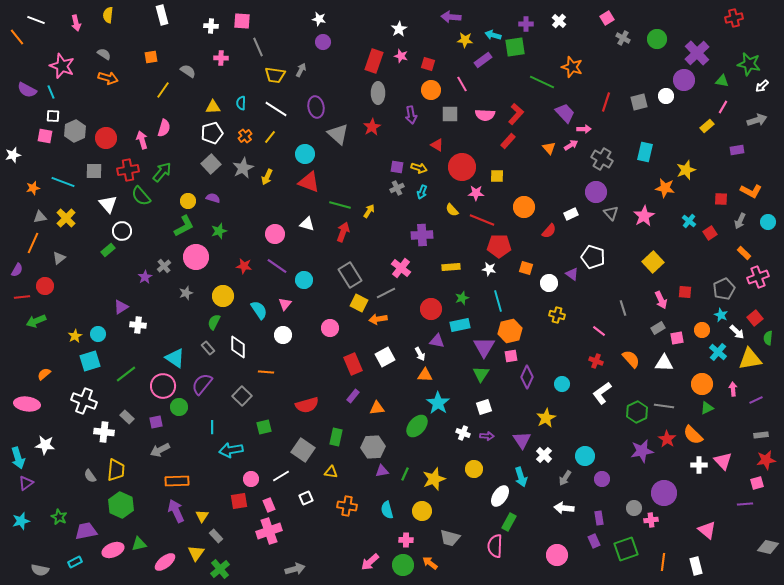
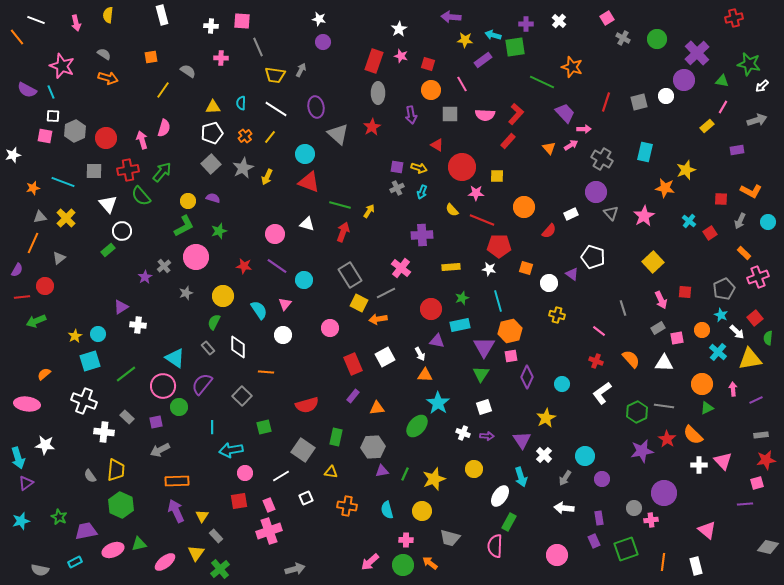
pink circle at (251, 479): moved 6 px left, 6 px up
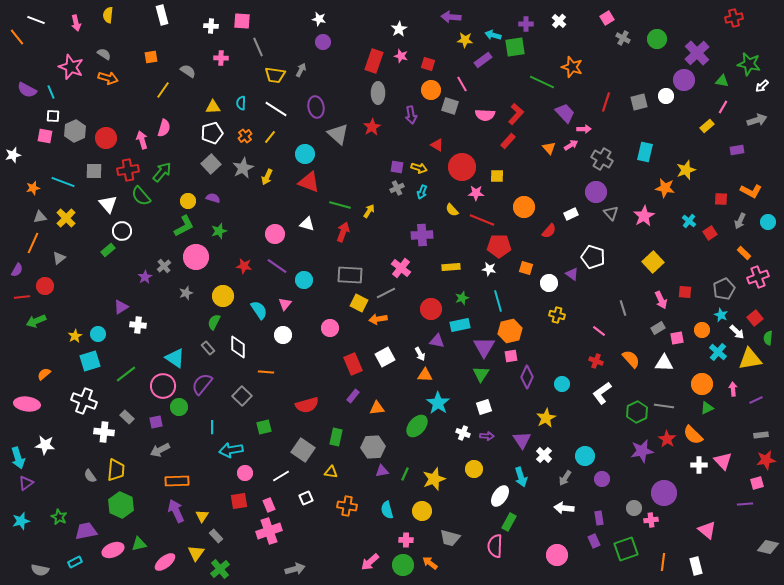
pink star at (62, 66): moved 9 px right, 1 px down
gray square at (450, 114): moved 8 px up; rotated 18 degrees clockwise
gray rectangle at (350, 275): rotated 55 degrees counterclockwise
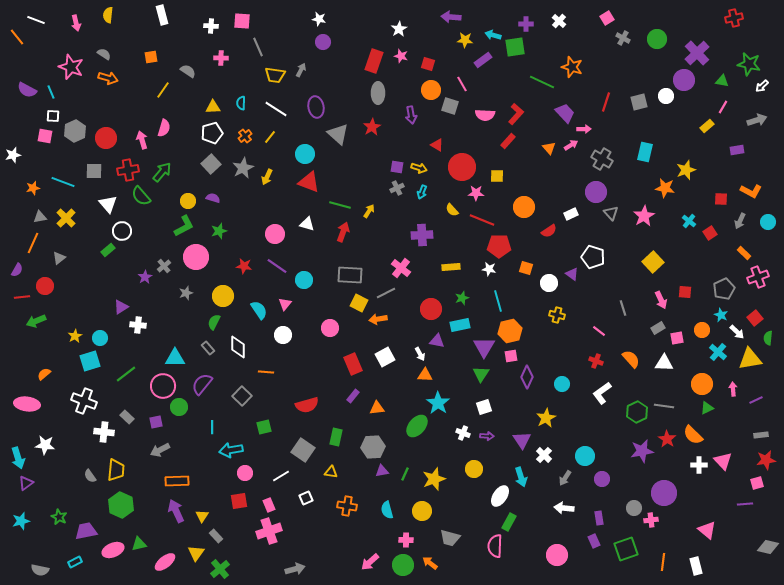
red semicircle at (549, 231): rotated 14 degrees clockwise
cyan circle at (98, 334): moved 2 px right, 4 px down
cyan triangle at (175, 358): rotated 35 degrees counterclockwise
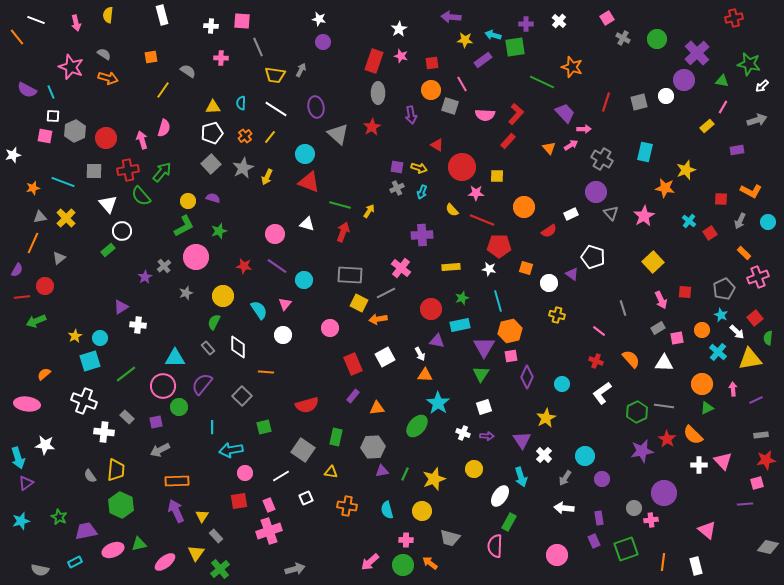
red square at (428, 64): moved 4 px right, 1 px up; rotated 24 degrees counterclockwise
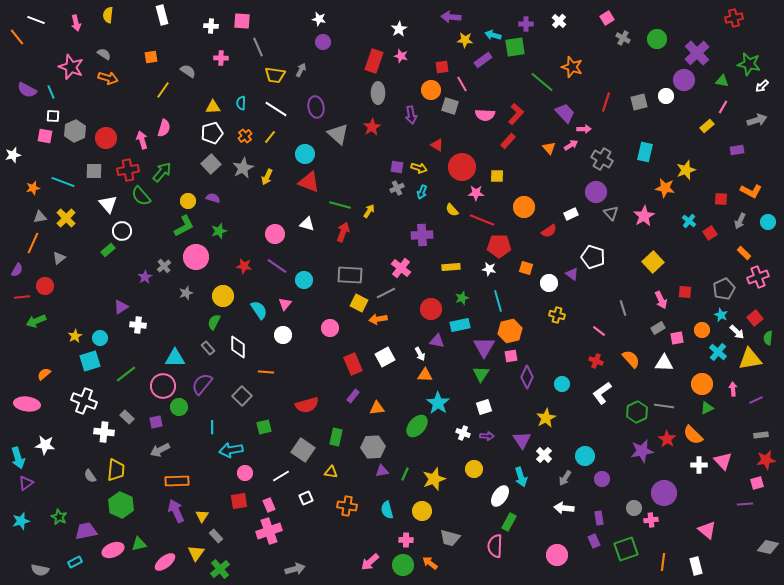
red square at (432, 63): moved 10 px right, 4 px down
green line at (542, 82): rotated 15 degrees clockwise
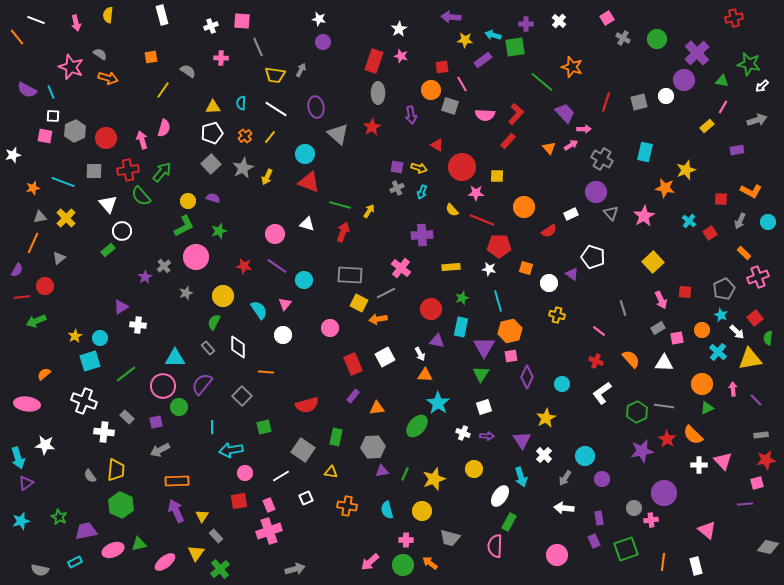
white cross at (211, 26): rotated 24 degrees counterclockwise
gray semicircle at (104, 54): moved 4 px left
cyan rectangle at (460, 325): moved 1 px right, 2 px down; rotated 66 degrees counterclockwise
purple line at (756, 400): rotated 72 degrees clockwise
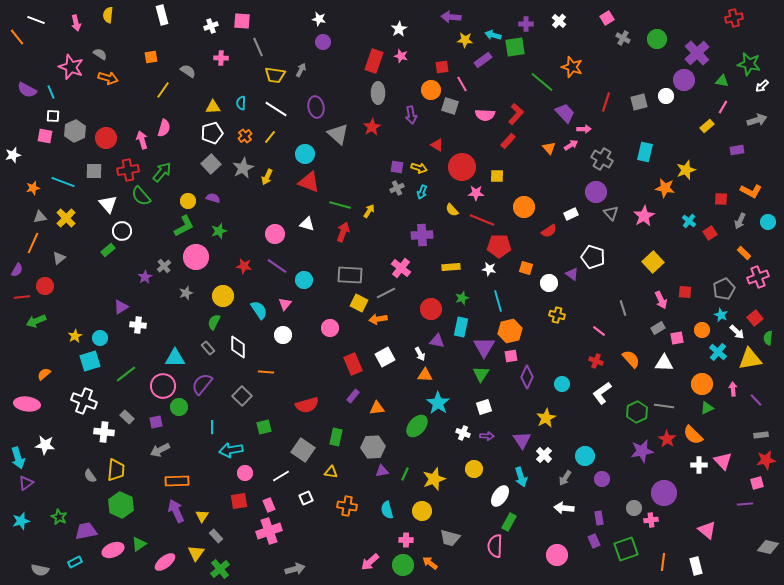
green triangle at (139, 544): rotated 21 degrees counterclockwise
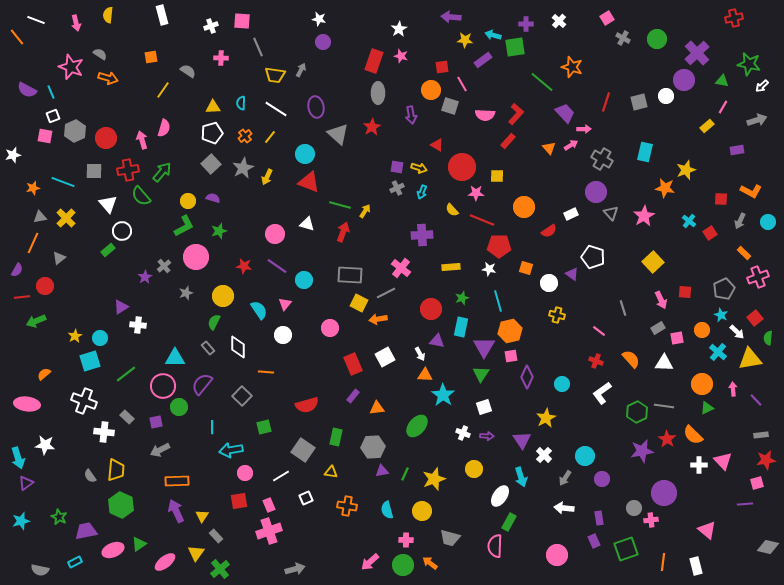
white square at (53, 116): rotated 24 degrees counterclockwise
yellow arrow at (369, 211): moved 4 px left
cyan star at (438, 403): moved 5 px right, 8 px up
